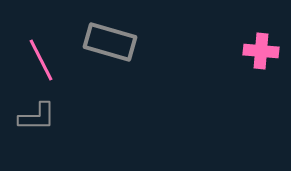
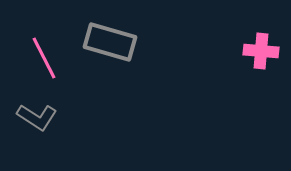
pink line: moved 3 px right, 2 px up
gray L-shape: rotated 33 degrees clockwise
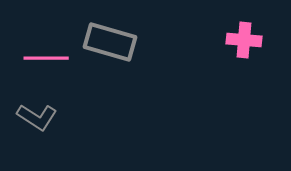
pink cross: moved 17 px left, 11 px up
pink line: moved 2 px right; rotated 63 degrees counterclockwise
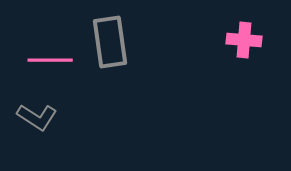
gray rectangle: rotated 66 degrees clockwise
pink line: moved 4 px right, 2 px down
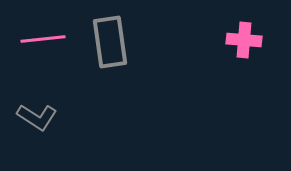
pink line: moved 7 px left, 21 px up; rotated 6 degrees counterclockwise
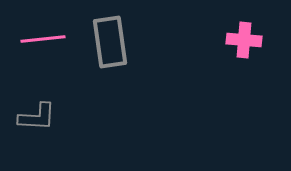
gray L-shape: rotated 30 degrees counterclockwise
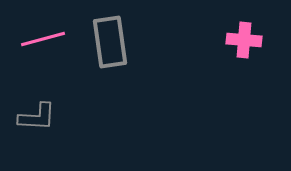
pink line: rotated 9 degrees counterclockwise
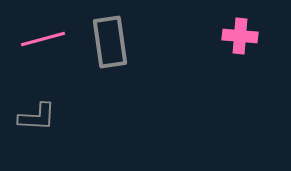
pink cross: moved 4 px left, 4 px up
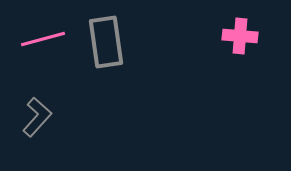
gray rectangle: moved 4 px left
gray L-shape: rotated 51 degrees counterclockwise
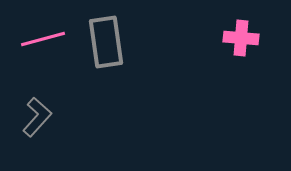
pink cross: moved 1 px right, 2 px down
